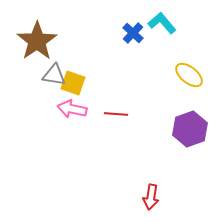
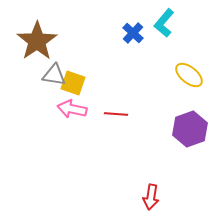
cyan L-shape: moved 2 px right; rotated 100 degrees counterclockwise
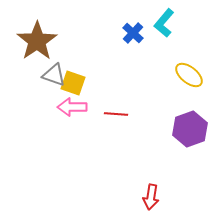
gray triangle: rotated 10 degrees clockwise
pink arrow: moved 2 px up; rotated 12 degrees counterclockwise
